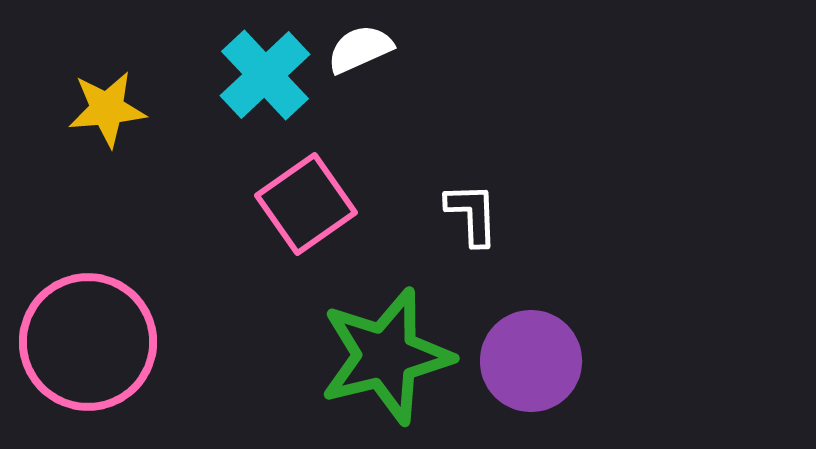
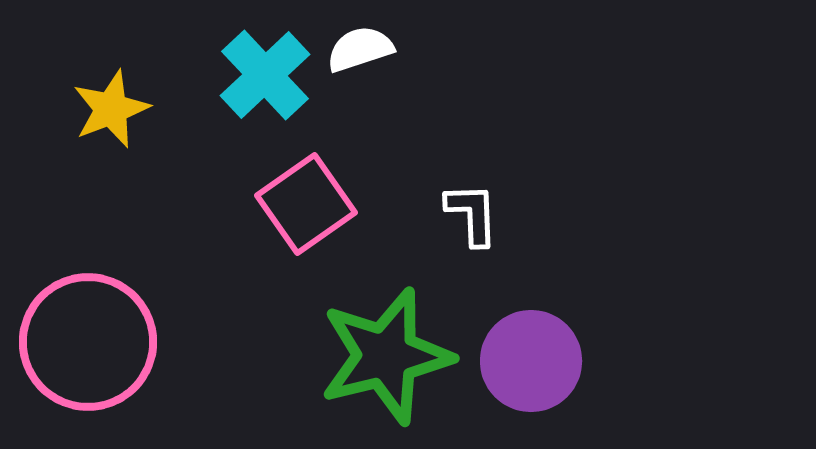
white semicircle: rotated 6 degrees clockwise
yellow star: moved 4 px right; rotated 16 degrees counterclockwise
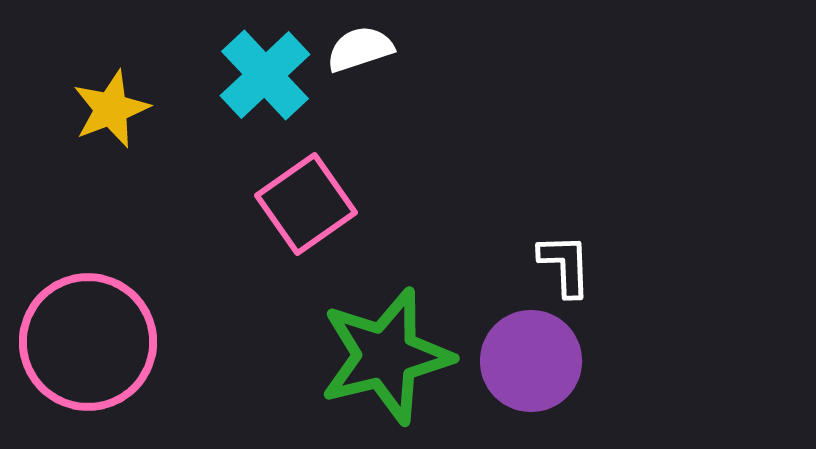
white L-shape: moved 93 px right, 51 px down
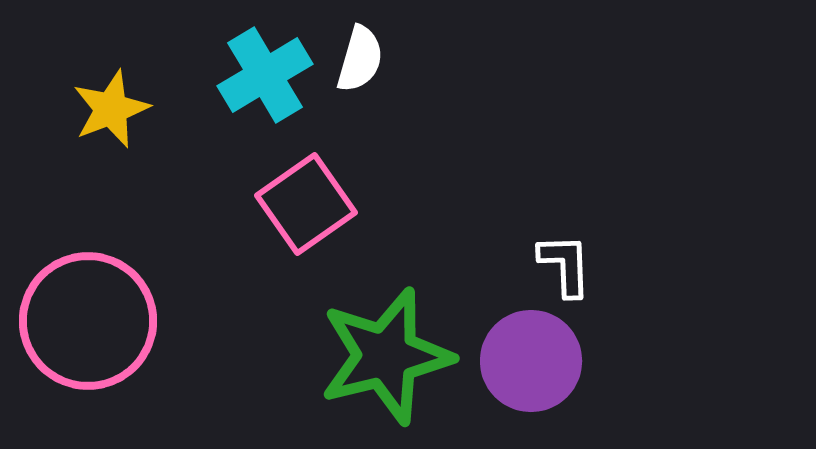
white semicircle: moved 10 px down; rotated 124 degrees clockwise
cyan cross: rotated 12 degrees clockwise
pink circle: moved 21 px up
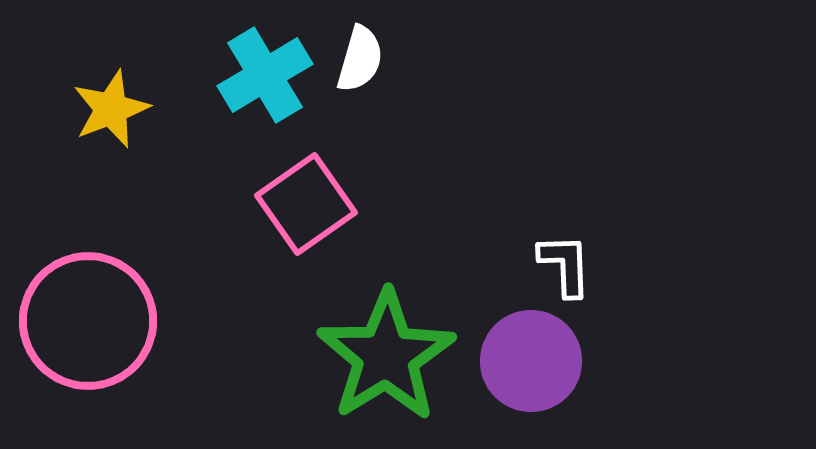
green star: rotated 18 degrees counterclockwise
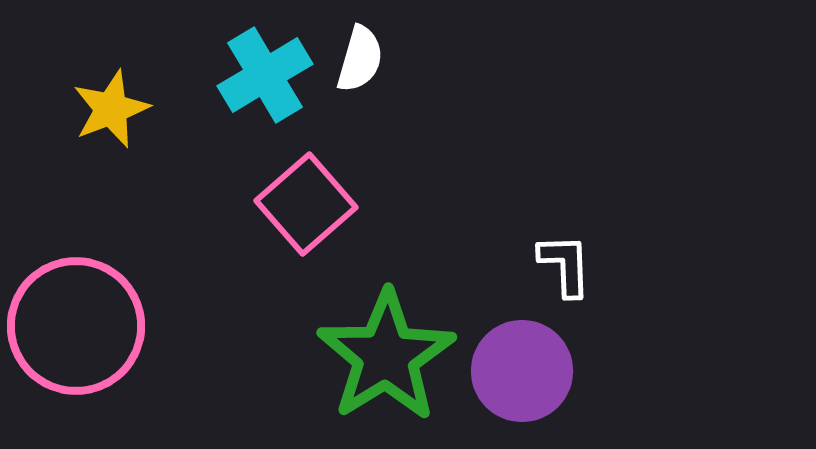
pink square: rotated 6 degrees counterclockwise
pink circle: moved 12 px left, 5 px down
purple circle: moved 9 px left, 10 px down
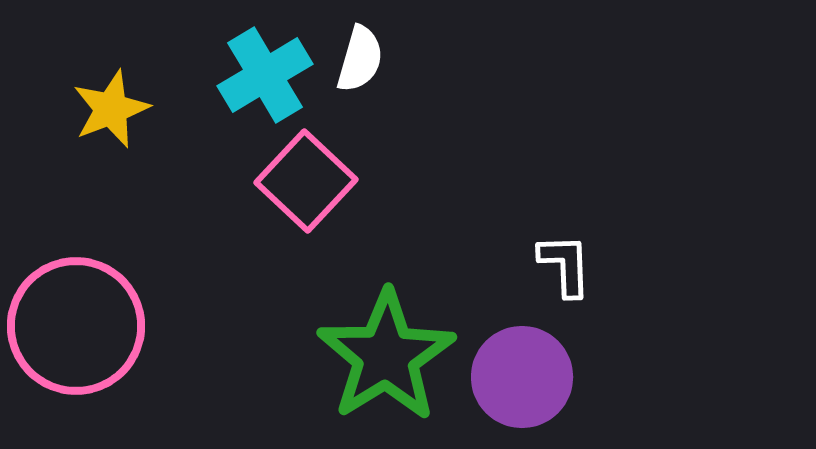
pink square: moved 23 px up; rotated 6 degrees counterclockwise
purple circle: moved 6 px down
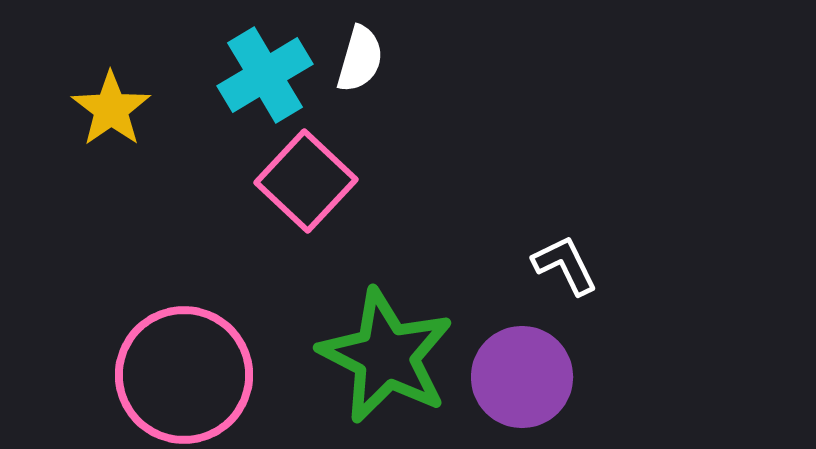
yellow star: rotated 14 degrees counterclockwise
white L-shape: rotated 24 degrees counterclockwise
pink circle: moved 108 px right, 49 px down
green star: rotated 13 degrees counterclockwise
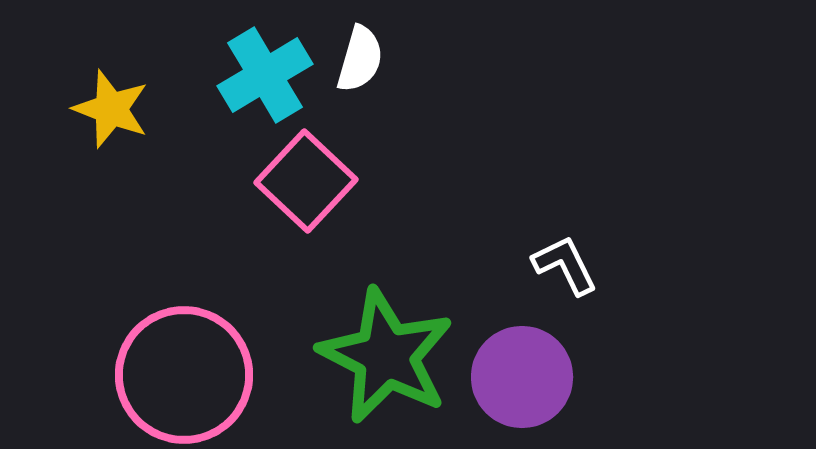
yellow star: rotated 16 degrees counterclockwise
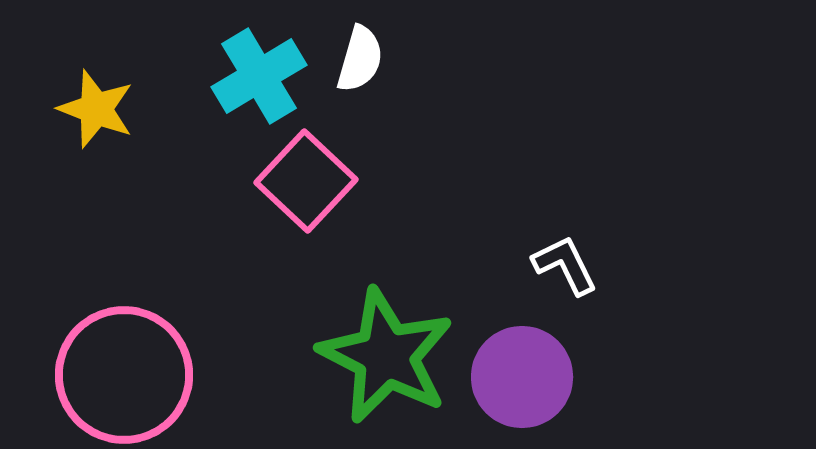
cyan cross: moved 6 px left, 1 px down
yellow star: moved 15 px left
pink circle: moved 60 px left
